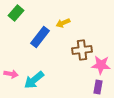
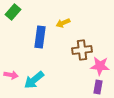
green rectangle: moved 3 px left, 1 px up
blue rectangle: rotated 30 degrees counterclockwise
pink star: moved 1 px left, 1 px down
pink arrow: moved 1 px down
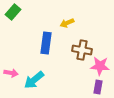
yellow arrow: moved 4 px right
blue rectangle: moved 6 px right, 6 px down
brown cross: rotated 18 degrees clockwise
pink arrow: moved 2 px up
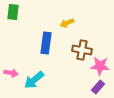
green rectangle: rotated 35 degrees counterclockwise
purple rectangle: rotated 32 degrees clockwise
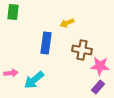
pink arrow: rotated 16 degrees counterclockwise
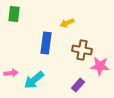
green rectangle: moved 1 px right, 2 px down
purple rectangle: moved 20 px left, 2 px up
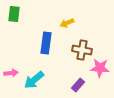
pink star: moved 2 px down
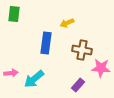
pink star: moved 1 px right
cyan arrow: moved 1 px up
